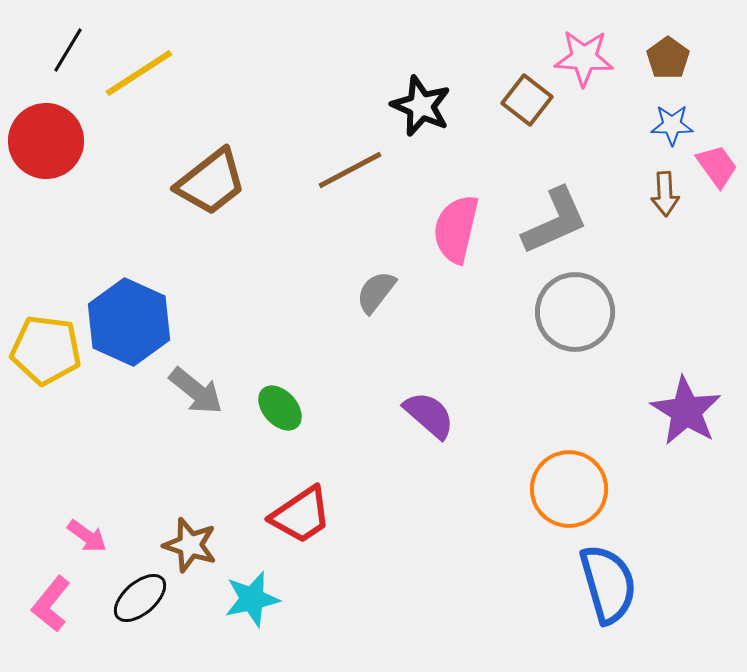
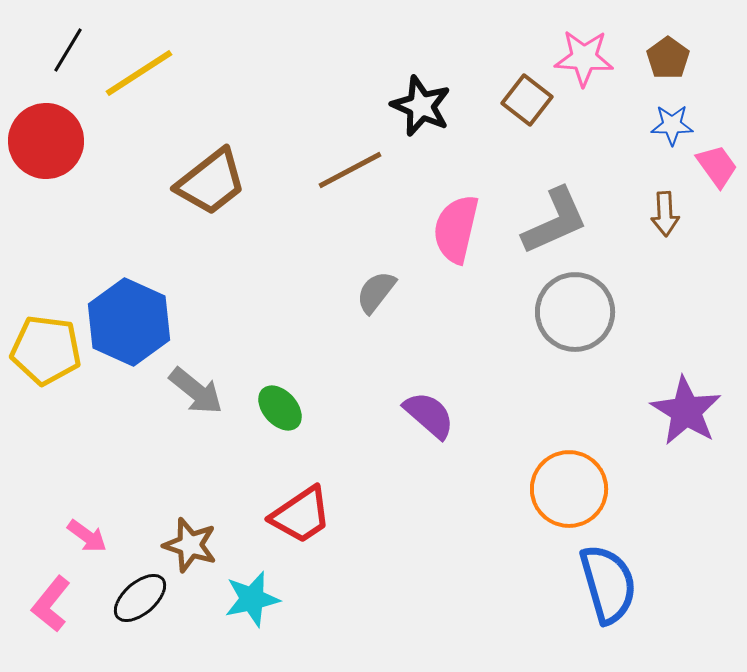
brown arrow: moved 20 px down
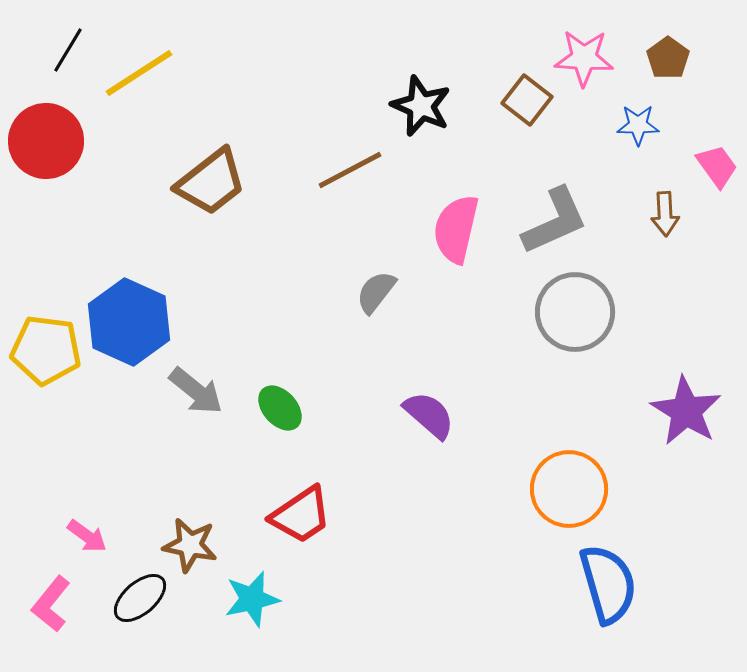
blue star: moved 34 px left
brown star: rotated 6 degrees counterclockwise
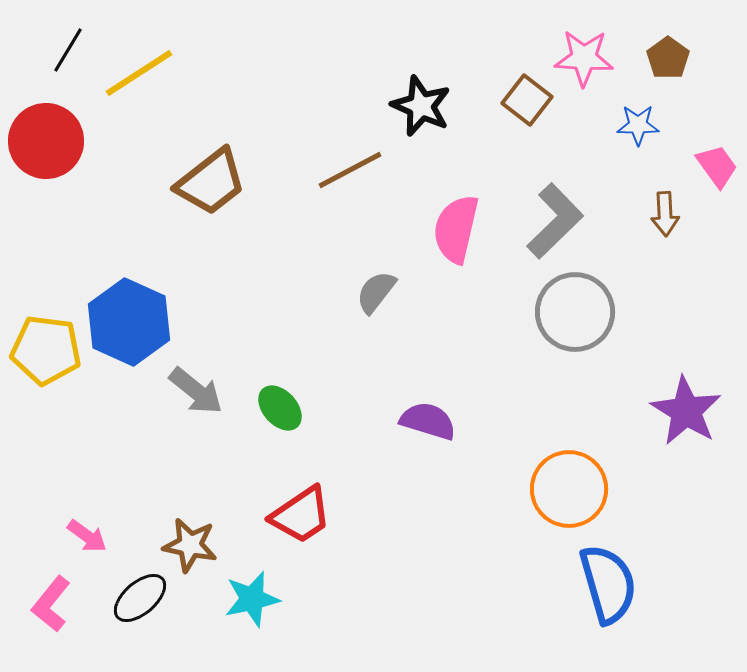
gray L-shape: rotated 20 degrees counterclockwise
purple semicircle: moved 1 px left, 6 px down; rotated 24 degrees counterclockwise
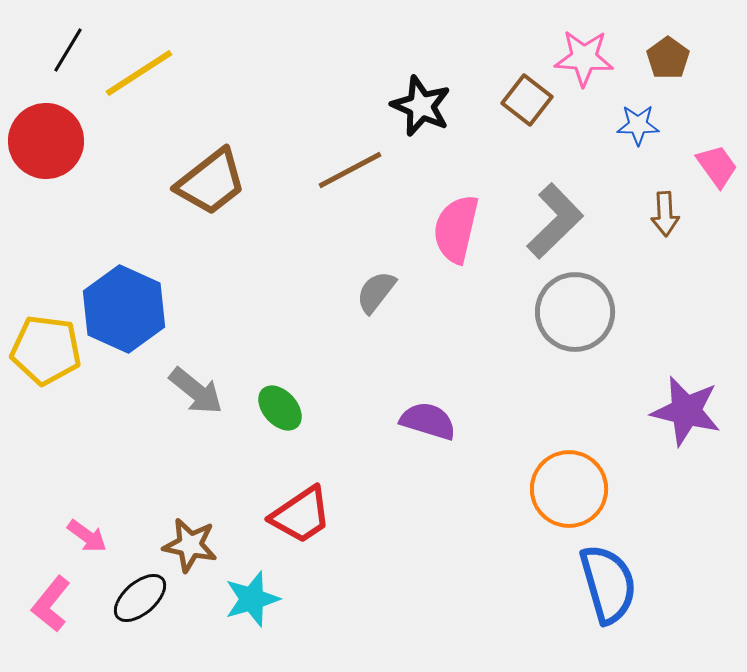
blue hexagon: moved 5 px left, 13 px up
purple star: rotated 18 degrees counterclockwise
cyan star: rotated 4 degrees counterclockwise
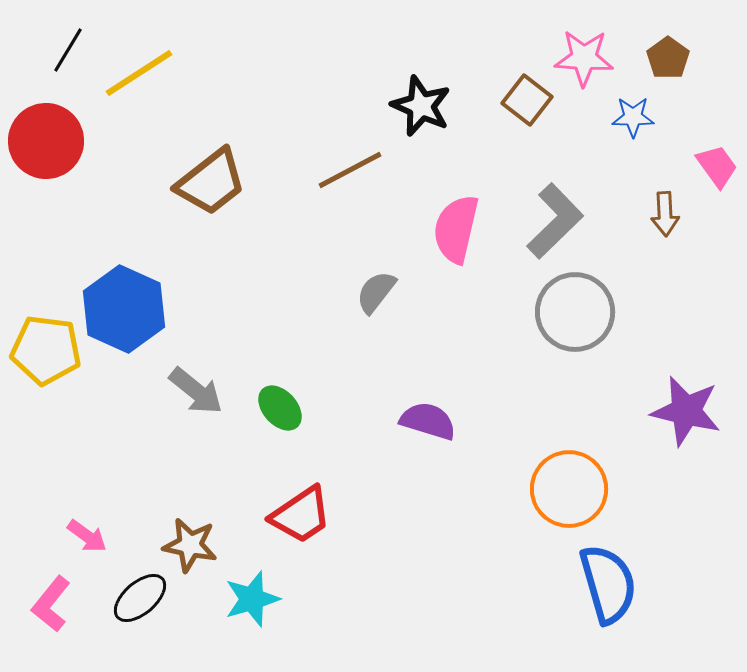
blue star: moved 5 px left, 8 px up
